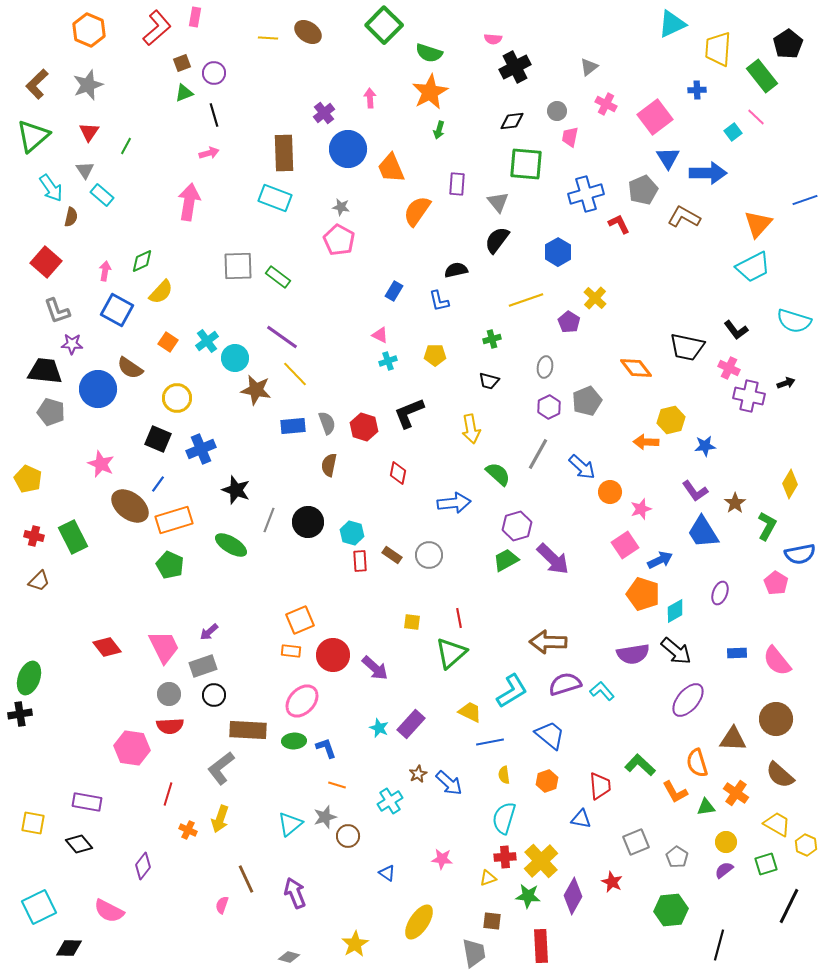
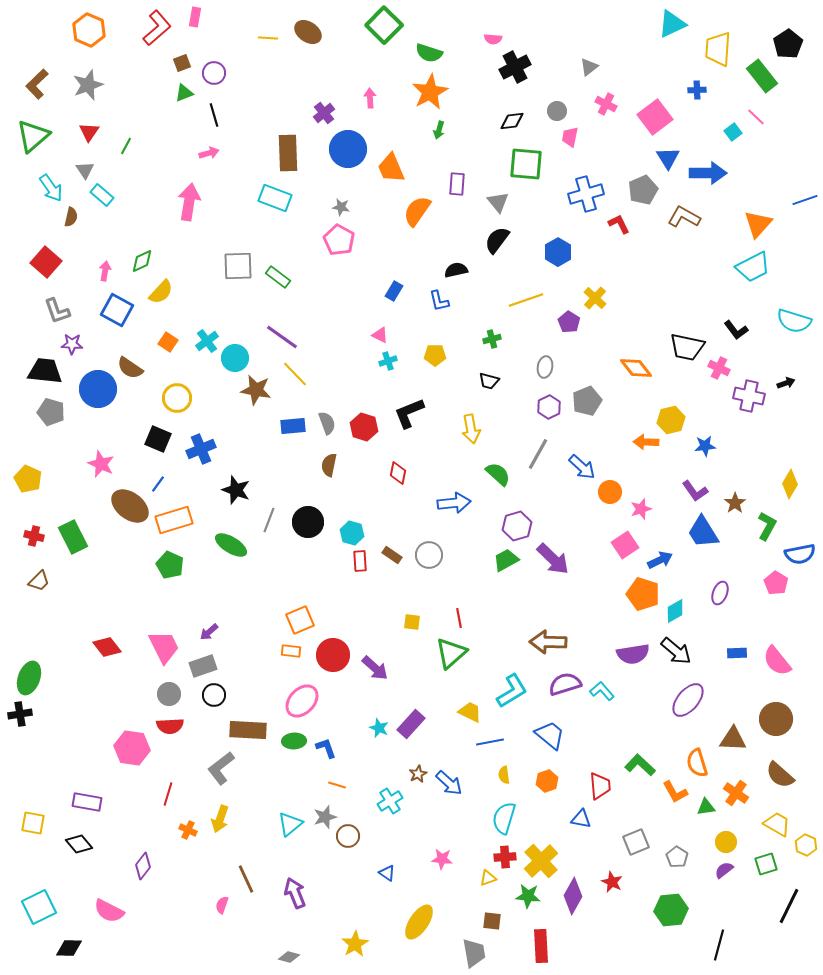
brown rectangle at (284, 153): moved 4 px right
pink cross at (729, 368): moved 10 px left
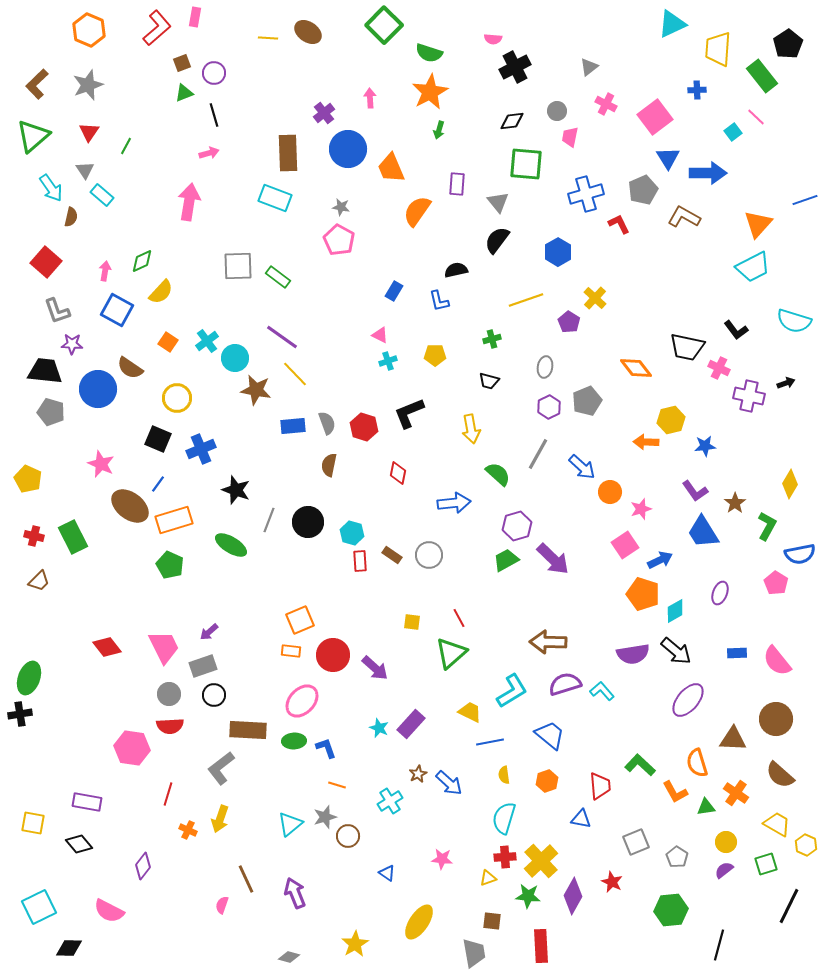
red line at (459, 618): rotated 18 degrees counterclockwise
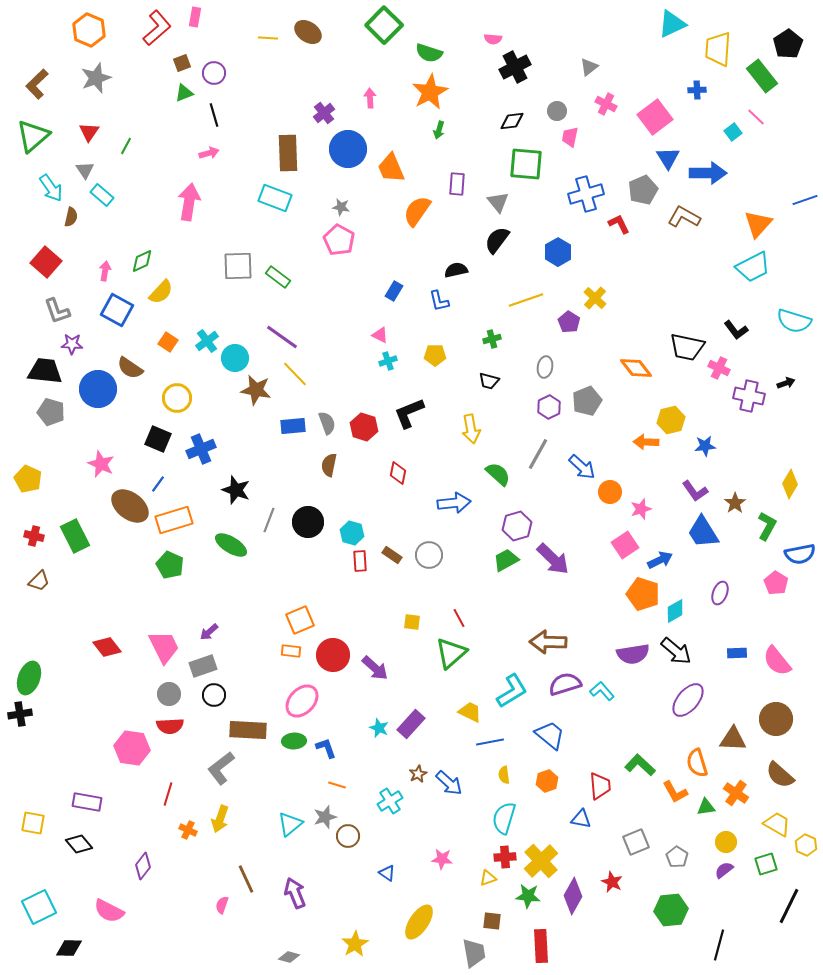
gray star at (88, 85): moved 8 px right, 7 px up
green rectangle at (73, 537): moved 2 px right, 1 px up
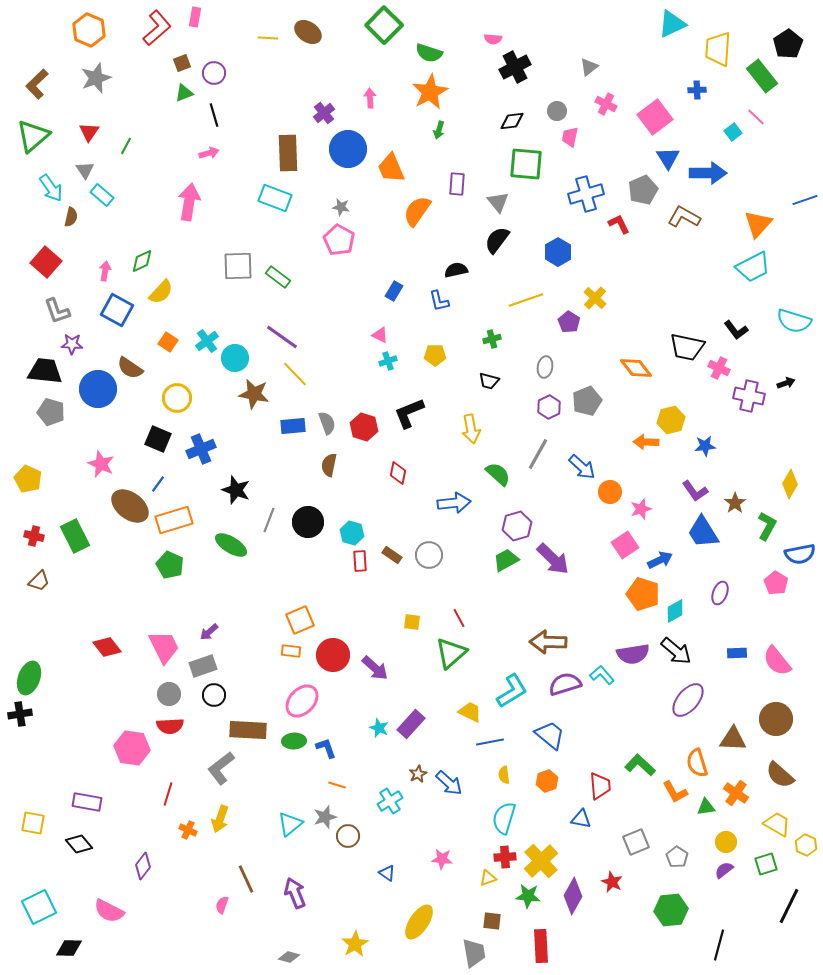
brown star at (256, 390): moved 2 px left, 4 px down
cyan L-shape at (602, 691): moved 16 px up
